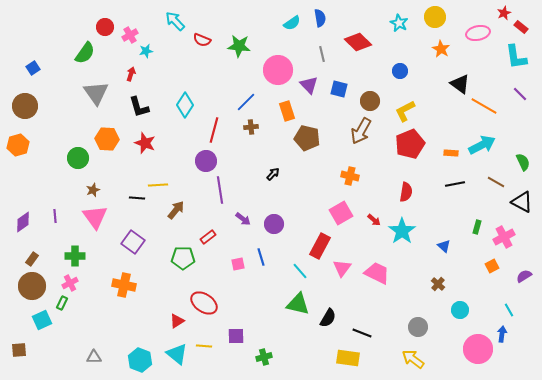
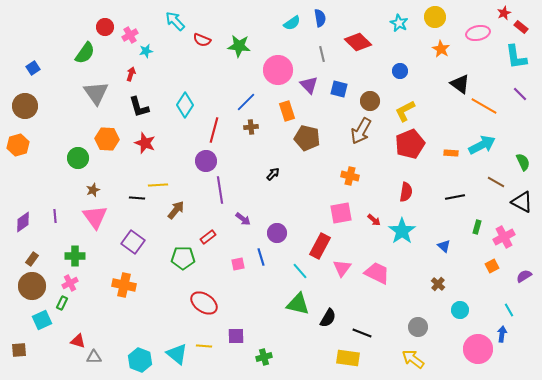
black line at (455, 184): moved 13 px down
pink square at (341, 213): rotated 20 degrees clockwise
purple circle at (274, 224): moved 3 px right, 9 px down
red triangle at (177, 321): moved 99 px left, 20 px down; rotated 49 degrees clockwise
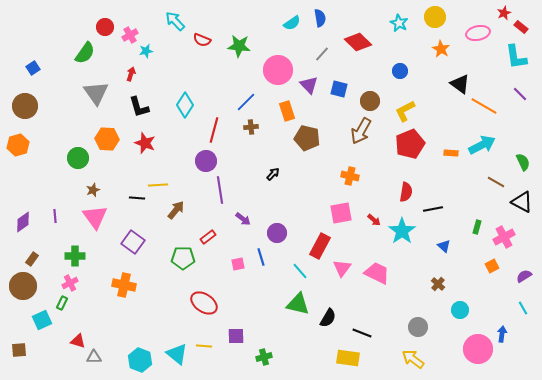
gray line at (322, 54): rotated 56 degrees clockwise
black line at (455, 197): moved 22 px left, 12 px down
brown circle at (32, 286): moved 9 px left
cyan line at (509, 310): moved 14 px right, 2 px up
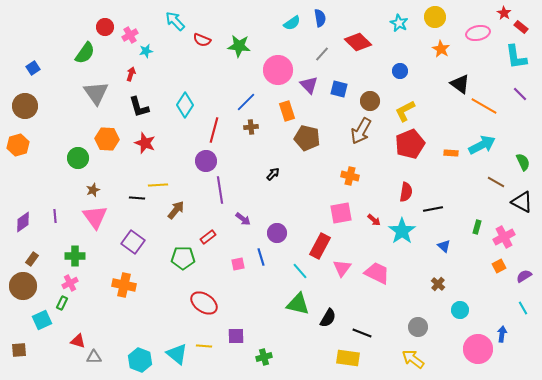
red star at (504, 13): rotated 16 degrees counterclockwise
orange square at (492, 266): moved 7 px right
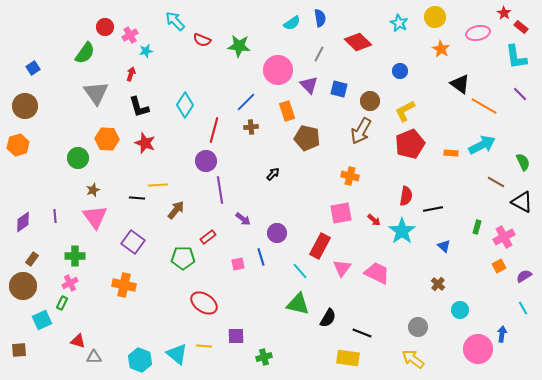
gray line at (322, 54): moved 3 px left; rotated 14 degrees counterclockwise
red semicircle at (406, 192): moved 4 px down
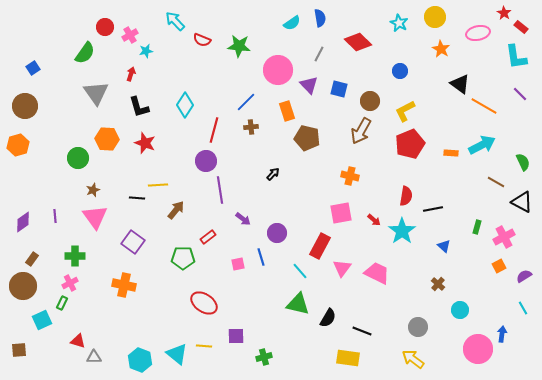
black line at (362, 333): moved 2 px up
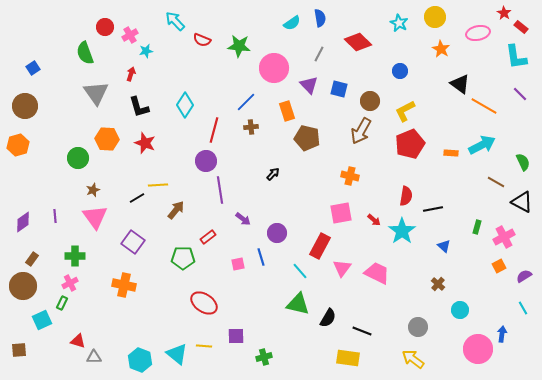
green semicircle at (85, 53): rotated 125 degrees clockwise
pink circle at (278, 70): moved 4 px left, 2 px up
black line at (137, 198): rotated 35 degrees counterclockwise
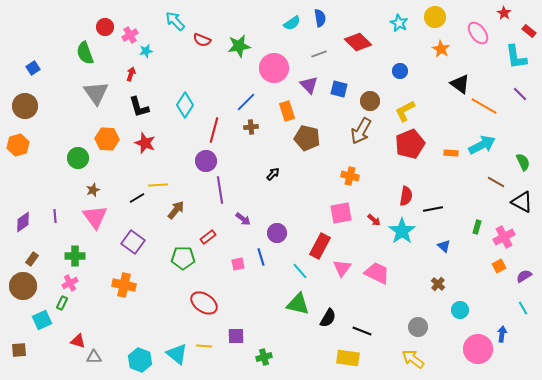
red rectangle at (521, 27): moved 8 px right, 4 px down
pink ellipse at (478, 33): rotated 65 degrees clockwise
green star at (239, 46): rotated 15 degrees counterclockwise
gray line at (319, 54): rotated 42 degrees clockwise
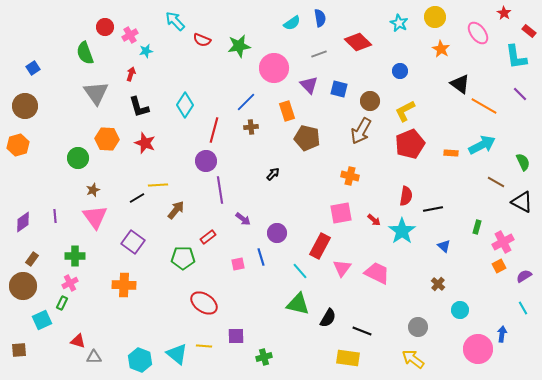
pink cross at (504, 237): moved 1 px left, 5 px down
orange cross at (124, 285): rotated 10 degrees counterclockwise
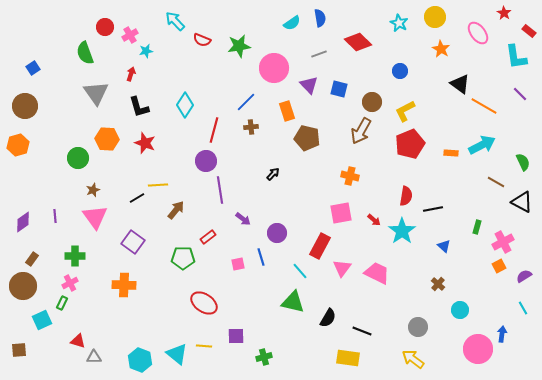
brown circle at (370, 101): moved 2 px right, 1 px down
green triangle at (298, 304): moved 5 px left, 2 px up
